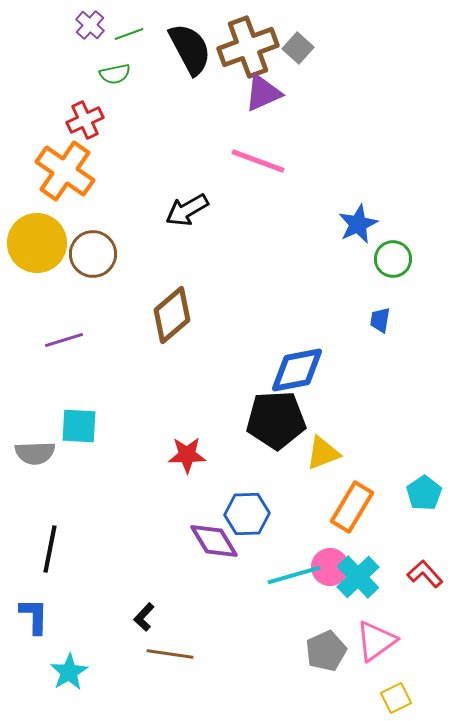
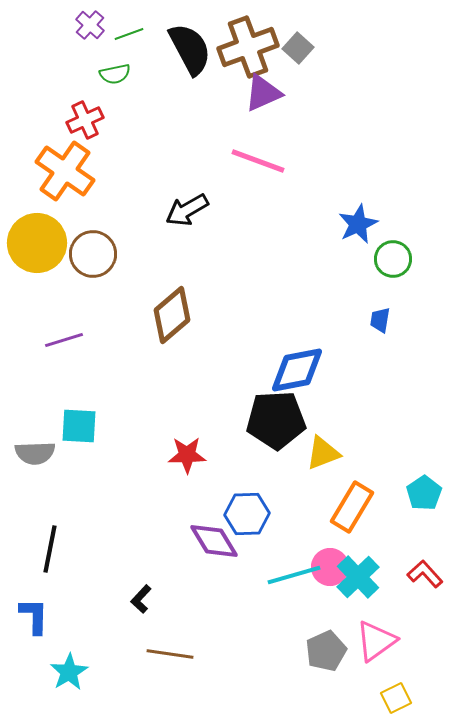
black L-shape: moved 3 px left, 18 px up
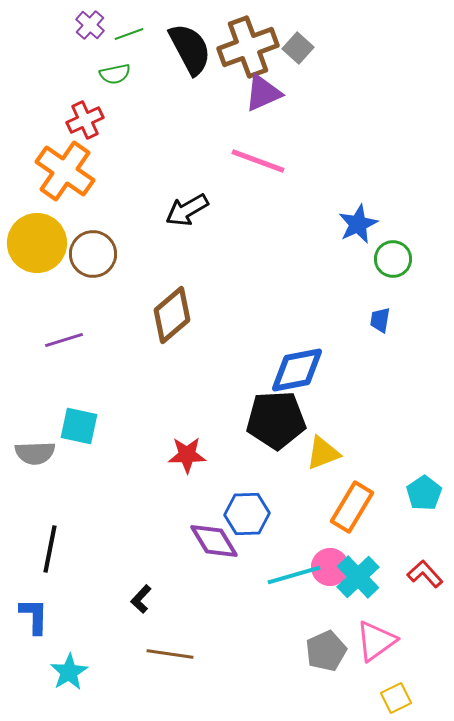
cyan square: rotated 9 degrees clockwise
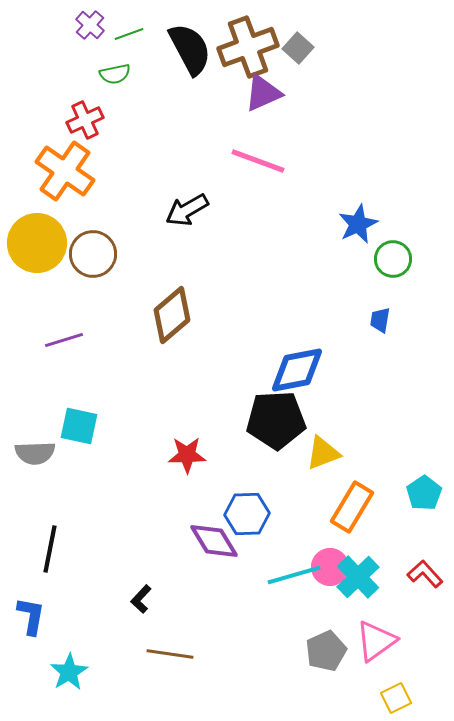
blue L-shape: moved 3 px left; rotated 9 degrees clockwise
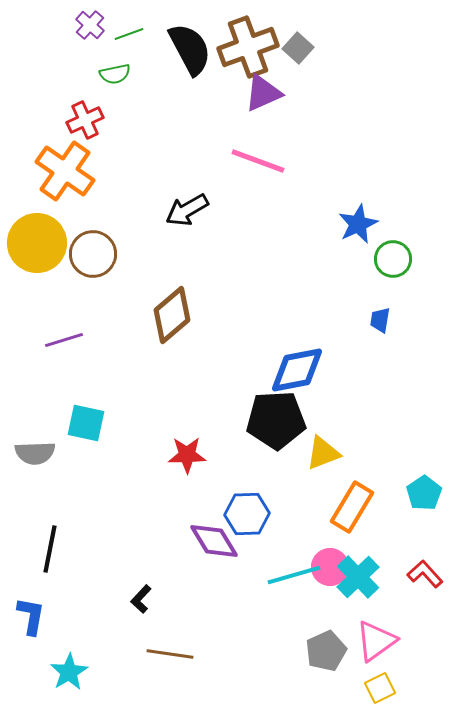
cyan square: moved 7 px right, 3 px up
yellow square: moved 16 px left, 10 px up
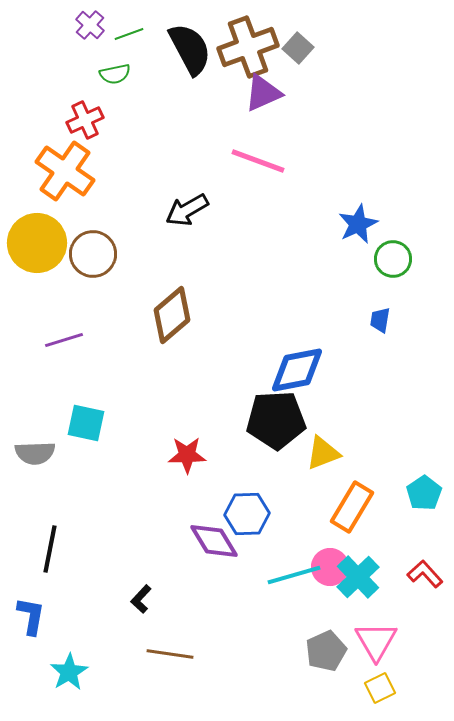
pink triangle: rotated 24 degrees counterclockwise
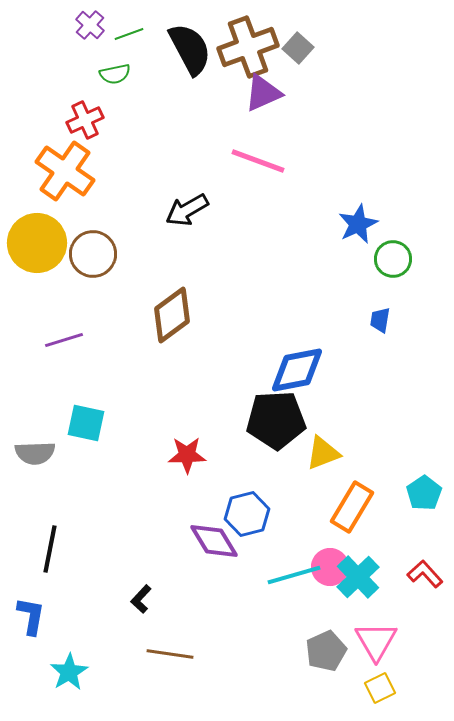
brown diamond: rotated 4 degrees clockwise
blue hexagon: rotated 12 degrees counterclockwise
